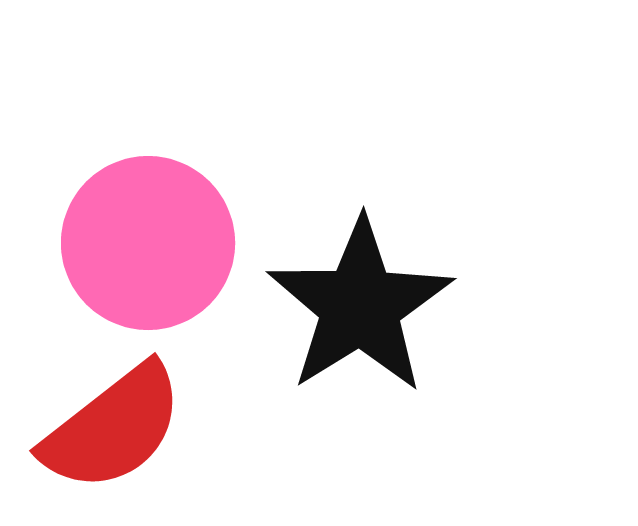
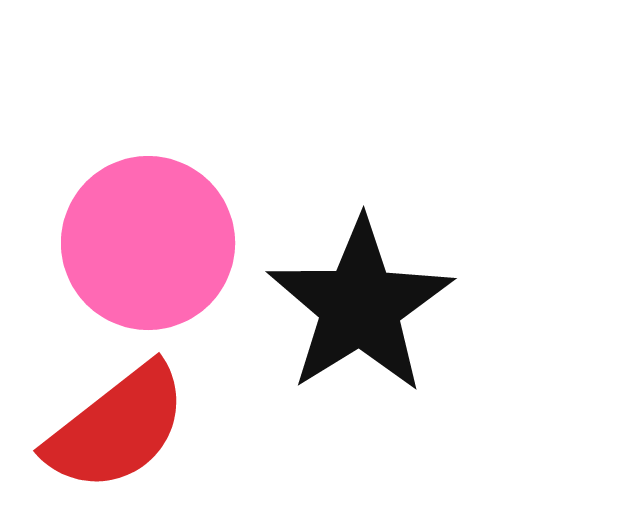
red semicircle: moved 4 px right
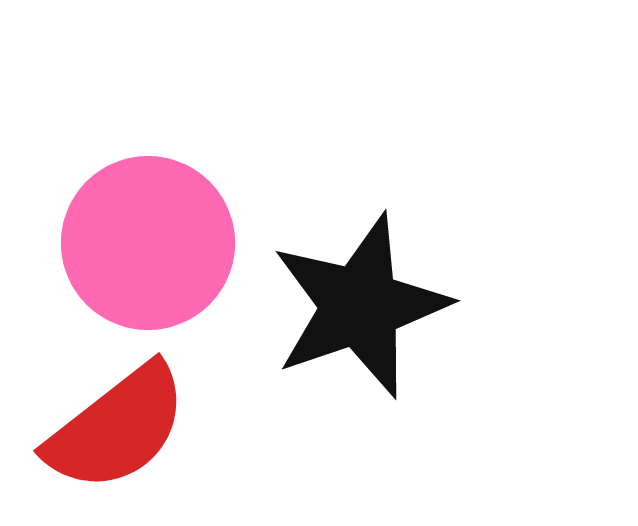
black star: rotated 13 degrees clockwise
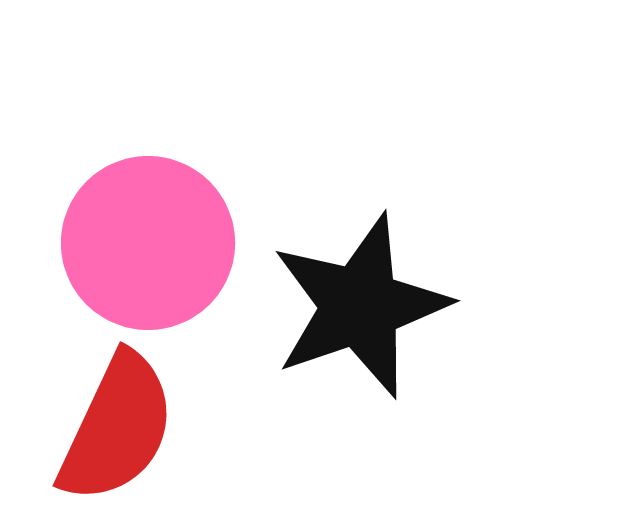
red semicircle: rotated 27 degrees counterclockwise
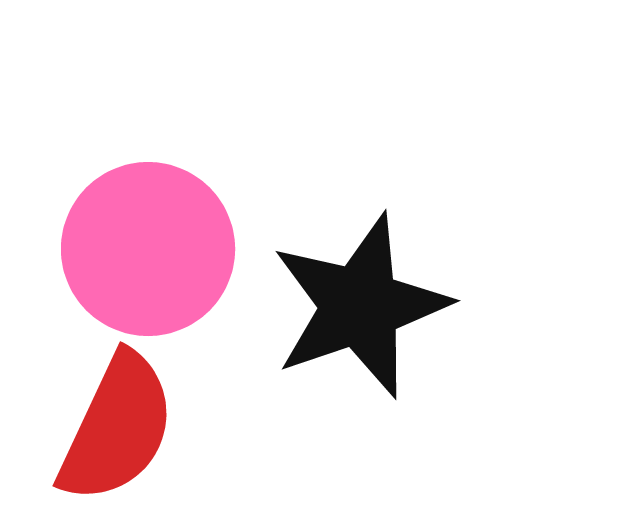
pink circle: moved 6 px down
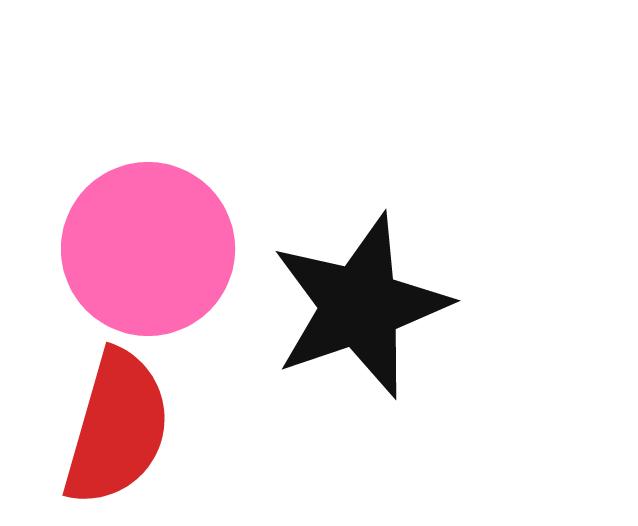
red semicircle: rotated 9 degrees counterclockwise
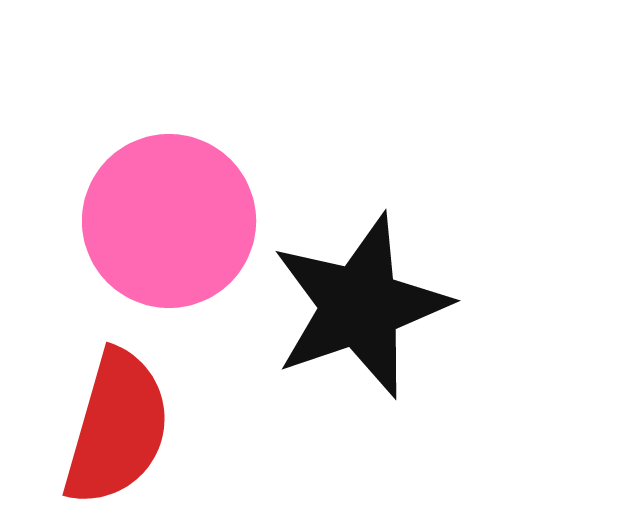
pink circle: moved 21 px right, 28 px up
